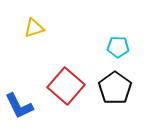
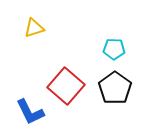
cyan pentagon: moved 4 px left, 2 px down
blue L-shape: moved 11 px right, 6 px down
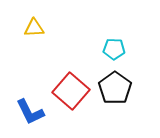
yellow triangle: rotated 15 degrees clockwise
red square: moved 5 px right, 5 px down
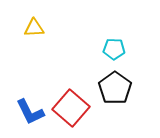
red square: moved 17 px down
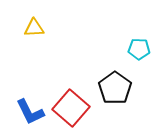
cyan pentagon: moved 25 px right
